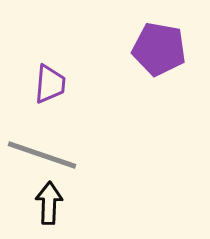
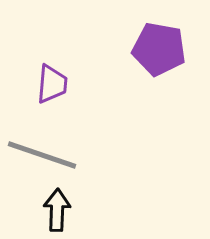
purple trapezoid: moved 2 px right
black arrow: moved 8 px right, 7 px down
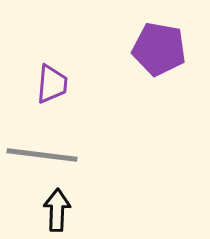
gray line: rotated 12 degrees counterclockwise
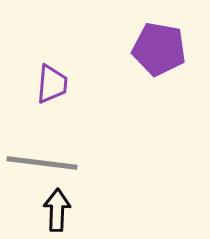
gray line: moved 8 px down
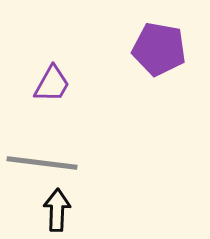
purple trapezoid: rotated 24 degrees clockwise
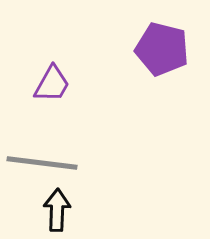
purple pentagon: moved 3 px right; rotated 4 degrees clockwise
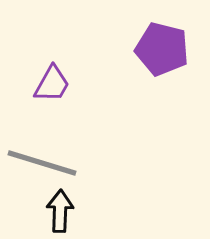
gray line: rotated 10 degrees clockwise
black arrow: moved 3 px right, 1 px down
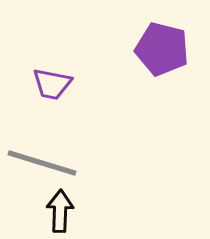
purple trapezoid: rotated 72 degrees clockwise
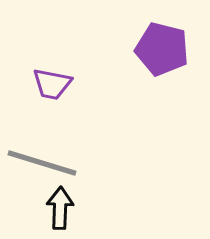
black arrow: moved 3 px up
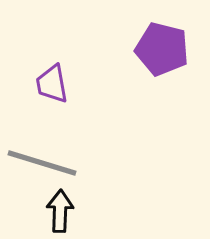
purple trapezoid: rotated 69 degrees clockwise
black arrow: moved 3 px down
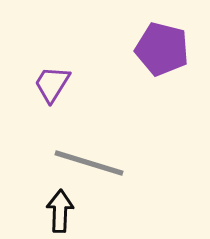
purple trapezoid: rotated 42 degrees clockwise
gray line: moved 47 px right
